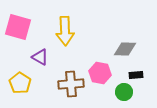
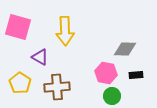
pink hexagon: moved 6 px right
brown cross: moved 14 px left, 3 px down
green circle: moved 12 px left, 4 px down
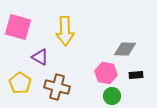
brown cross: rotated 20 degrees clockwise
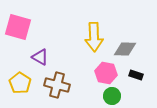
yellow arrow: moved 29 px right, 6 px down
black rectangle: rotated 24 degrees clockwise
brown cross: moved 2 px up
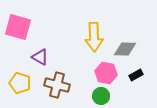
black rectangle: rotated 48 degrees counterclockwise
yellow pentagon: rotated 15 degrees counterclockwise
green circle: moved 11 px left
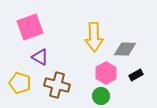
pink square: moved 12 px right; rotated 36 degrees counterclockwise
pink hexagon: rotated 20 degrees clockwise
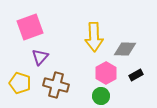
purple triangle: rotated 42 degrees clockwise
brown cross: moved 1 px left
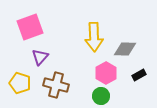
black rectangle: moved 3 px right
